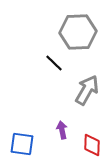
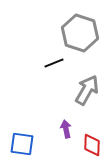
gray hexagon: moved 2 px right, 1 px down; rotated 21 degrees clockwise
black line: rotated 66 degrees counterclockwise
purple arrow: moved 4 px right, 1 px up
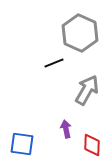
gray hexagon: rotated 6 degrees clockwise
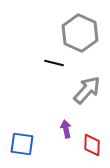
black line: rotated 36 degrees clockwise
gray arrow: rotated 12 degrees clockwise
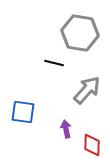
gray hexagon: rotated 15 degrees counterclockwise
blue square: moved 1 px right, 32 px up
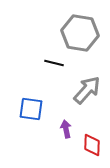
blue square: moved 8 px right, 3 px up
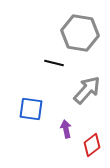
red diamond: rotated 50 degrees clockwise
